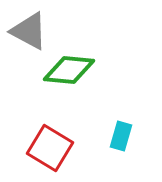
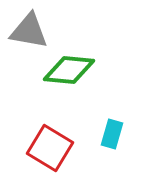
gray triangle: rotated 18 degrees counterclockwise
cyan rectangle: moved 9 px left, 2 px up
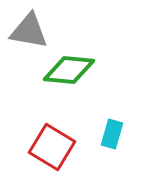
red square: moved 2 px right, 1 px up
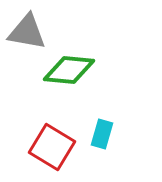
gray triangle: moved 2 px left, 1 px down
cyan rectangle: moved 10 px left
